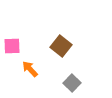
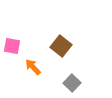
pink square: rotated 12 degrees clockwise
orange arrow: moved 3 px right, 2 px up
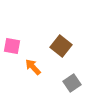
gray square: rotated 12 degrees clockwise
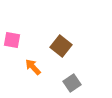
pink square: moved 6 px up
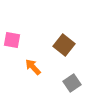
brown square: moved 3 px right, 1 px up
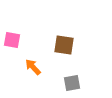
brown square: rotated 30 degrees counterclockwise
gray square: rotated 24 degrees clockwise
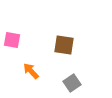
orange arrow: moved 2 px left, 4 px down
gray square: rotated 24 degrees counterclockwise
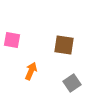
orange arrow: rotated 66 degrees clockwise
